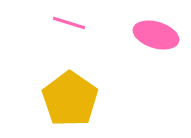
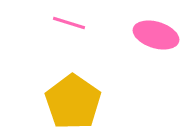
yellow pentagon: moved 3 px right, 3 px down
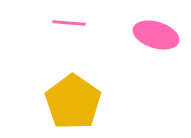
pink line: rotated 12 degrees counterclockwise
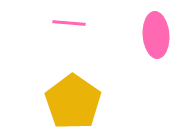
pink ellipse: rotated 69 degrees clockwise
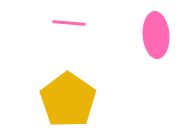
yellow pentagon: moved 5 px left, 2 px up
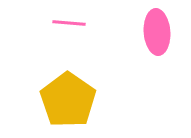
pink ellipse: moved 1 px right, 3 px up
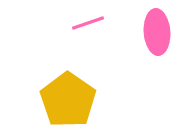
pink line: moved 19 px right; rotated 24 degrees counterclockwise
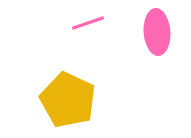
yellow pentagon: rotated 10 degrees counterclockwise
